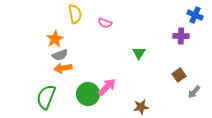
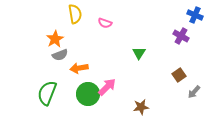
purple cross: rotated 28 degrees clockwise
orange arrow: moved 16 px right
green semicircle: moved 1 px right, 4 px up
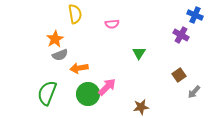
pink semicircle: moved 7 px right, 1 px down; rotated 24 degrees counterclockwise
purple cross: moved 1 px up
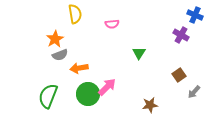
green semicircle: moved 1 px right, 3 px down
brown star: moved 9 px right, 2 px up
